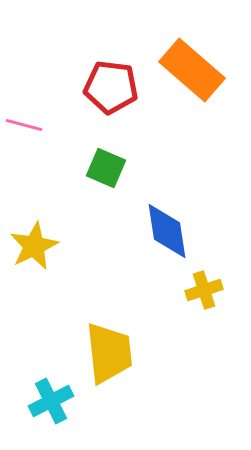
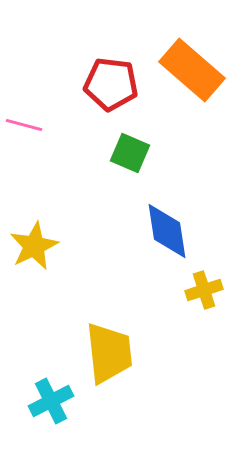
red pentagon: moved 3 px up
green square: moved 24 px right, 15 px up
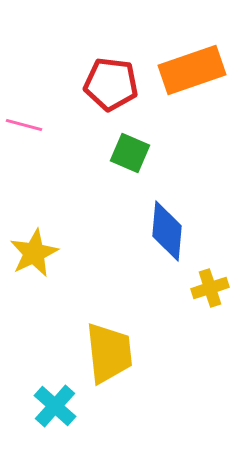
orange rectangle: rotated 60 degrees counterclockwise
blue diamond: rotated 14 degrees clockwise
yellow star: moved 7 px down
yellow cross: moved 6 px right, 2 px up
cyan cross: moved 4 px right, 5 px down; rotated 21 degrees counterclockwise
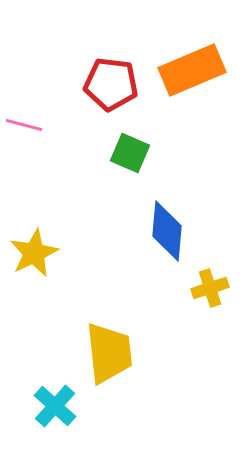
orange rectangle: rotated 4 degrees counterclockwise
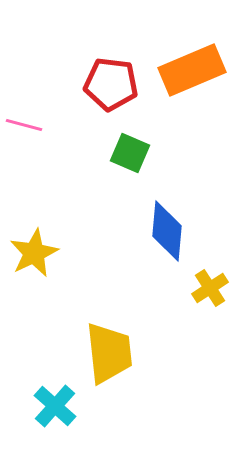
yellow cross: rotated 15 degrees counterclockwise
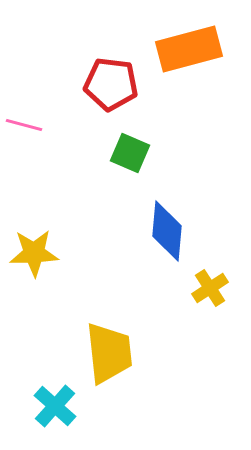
orange rectangle: moved 3 px left, 21 px up; rotated 8 degrees clockwise
yellow star: rotated 24 degrees clockwise
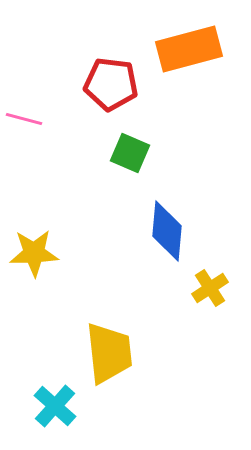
pink line: moved 6 px up
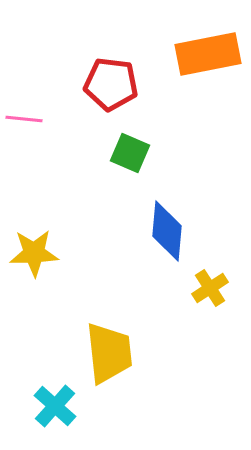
orange rectangle: moved 19 px right, 5 px down; rotated 4 degrees clockwise
pink line: rotated 9 degrees counterclockwise
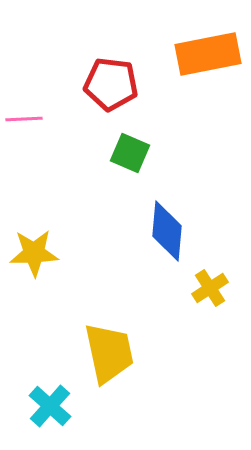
pink line: rotated 9 degrees counterclockwise
yellow trapezoid: rotated 6 degrees counterclockwise
cyan cross: moved 5 px left
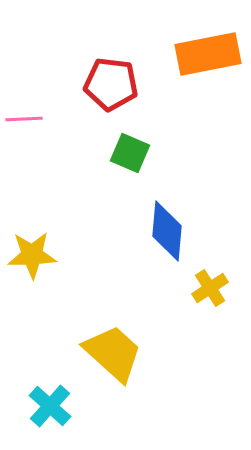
yellow star: moved 2 px left, 2 px down
yellow trapezoid: moved 4 px right; rotated 36 degrees counterclockwise
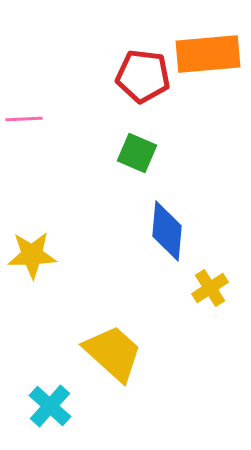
orange rectangle: rotated 6 degrees clockwise
red pentagon: moved 32 px right, 8 px up
green square: moved 7 px right
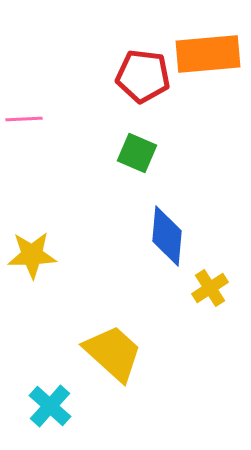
blue diamond: moved 5 px down
